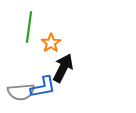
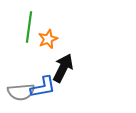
orange star: moved 3 px left, 4 px up; rotated 12 degrees clockwise
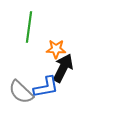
orange star: moved 8 px right, 10 px down; rotated 24 degrees clockwise
blue L-shape: moved 3 px right
gray semicircle: rotated 48 degrees clockwise
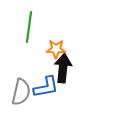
black arrow: rotated 20 degrees counterclockwise
gray semicircle: rotated 120 degrees counterclockwise
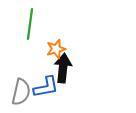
green line: moved 1 px right, 3 px up
orange star: rotated 18 degrees counterclockwise
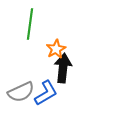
orange star: rotated 12 degrees counterclockwise
blue L-shape: moved 6 px down; rotated 20 degrees counterclockwise
gray semicircle: rotated 52 degrees clockwise
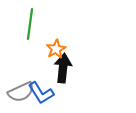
blue L-shape: moved 5 px left; rotated 88 degrees clockwise
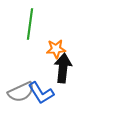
orange star: rotated 24 degrees clockwise
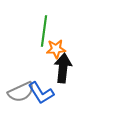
green line: moved 14 px right, 7 px down
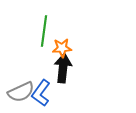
orange star: moved 6 px right, 1 px up
blue L-shape: rotated 68 degrees clockwise
